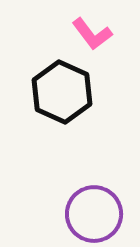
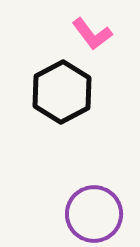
black hexagon: rotated 8 degrees clockwise
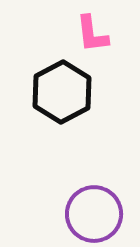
pink L-shape: rotated 30 degrees clockwise
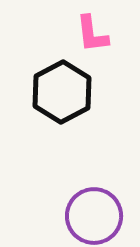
purple circle: moved 2 px down
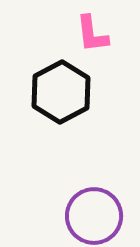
black hexagon: moved 1 px left
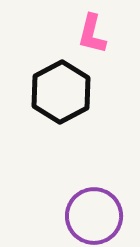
pink L-shape: rotated 21 degrees clockwise
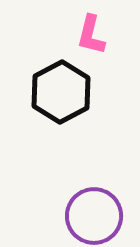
pink L-shape: moved 1 px left, 1 px down
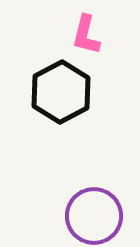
pink L-shape: moved 5 px left
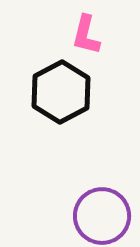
purple circle: moved 8 px right
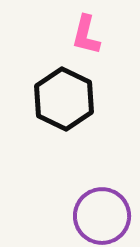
black hexagon: moved 3 px right, 7 px down; rotated 6 degrees counterclockwise
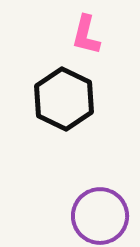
purple circle: moved 2 px left
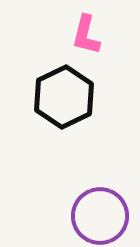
black hexagon: moved 2 px up; rotated 8 degrees clockwise
